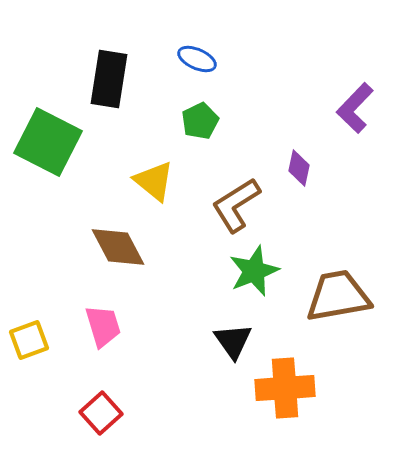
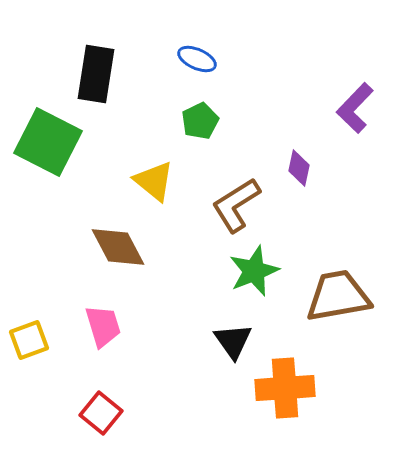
black rectangle: moved 13 px left, 5 px up
red square: rotated 9 degrees counterclockwise
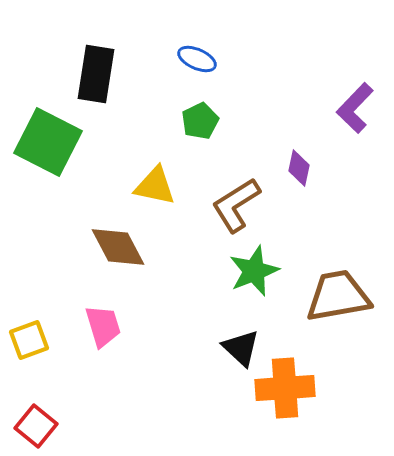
yellow triangle: moved 1 px right, 5 px down; rotated 27 degrees counterclockwise
black triangle: moved 8 px right, 7 px down; rotated 12 degrees counterclockwise
red square: moved 65 px left, 13 px down
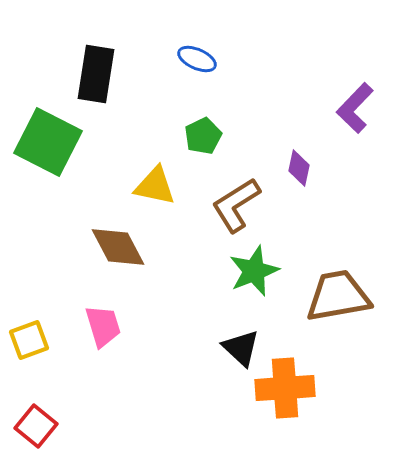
green pentagon: moved 3 px right, 15 px down
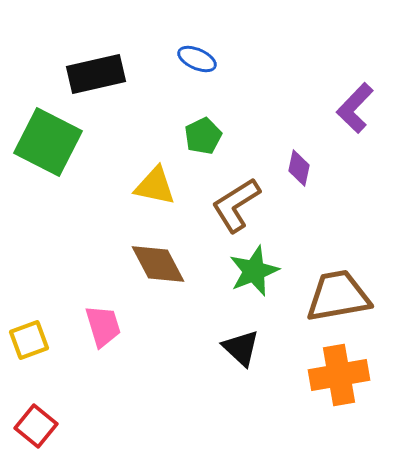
black rectangle: rotated 68 degrees clockwise
brown diamond: moved 40 px right, 17 px down
orange cross: moved 54 px right, 13 px up; rotated 6 degrees counterclockwise
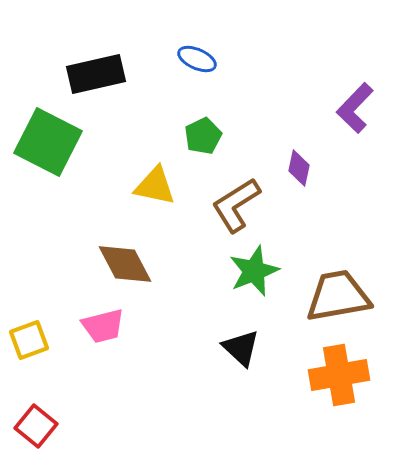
brown diamond: moved 33 px left
pink trapezoid: rotated 93 degrees clockwise
